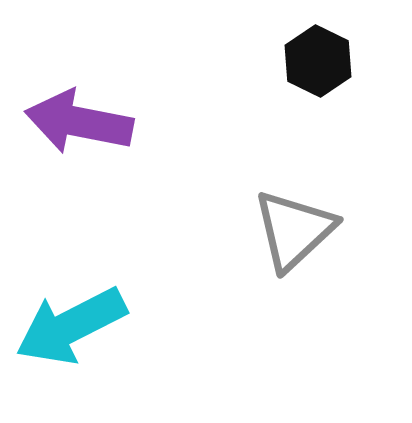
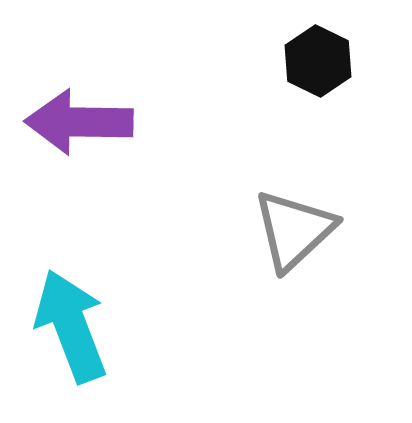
purple arrow: rotated 10 degrees counterclockwise
cyan arrow: rotated 96 degrees clockwise
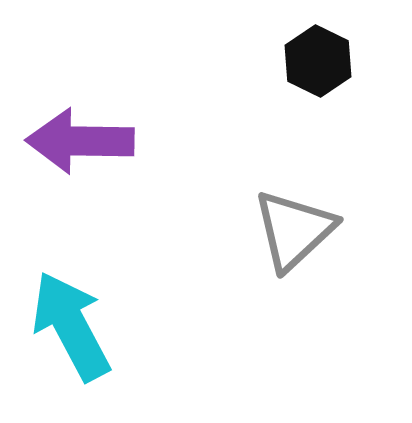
purple arrow: moved 1 px right, 19 px down
cyan arrow: rotated 7 degrees counterclockwise
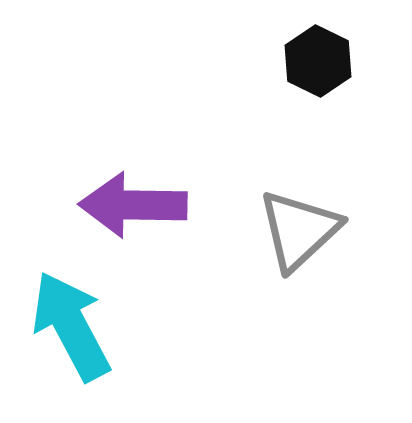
purple arrow: moved 53 px right, 64 px down
gray triangle: moved 5 px right
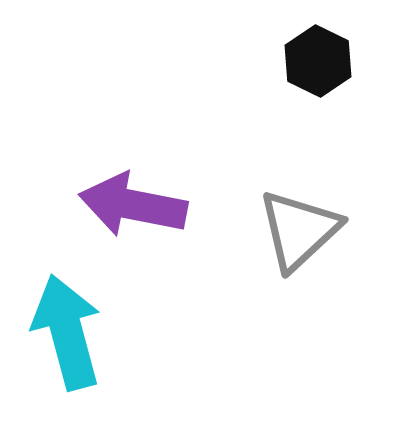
purple arrow: rotated 10 degrees clockwise
cyan arrow: moved 4 px left, 6 px down; rotated 13 degrees clockwise
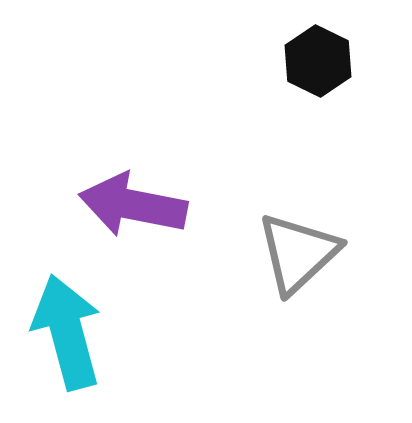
gray triangle: moved 1 px left, 23 px down
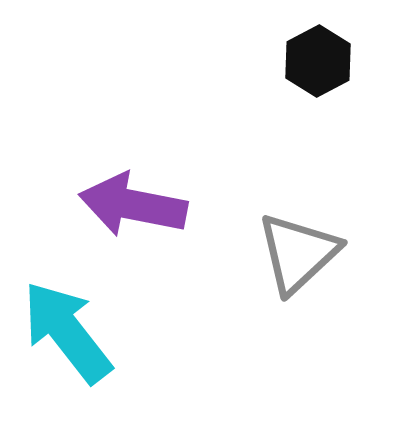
black hexagon: rotated 6 degrees clockwise
cyan arrow: rotated 23 degrees counterclockwise
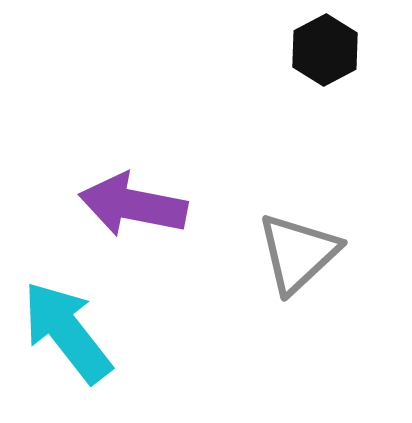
black hexagon: moved 7 px right, 11 px up
